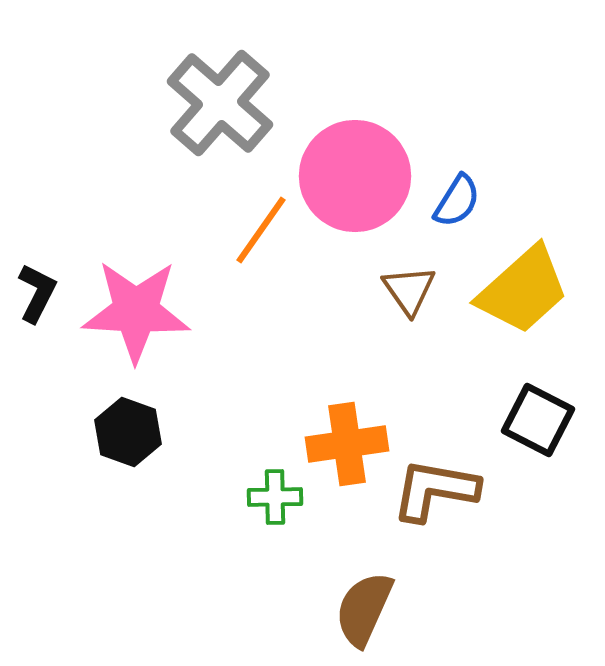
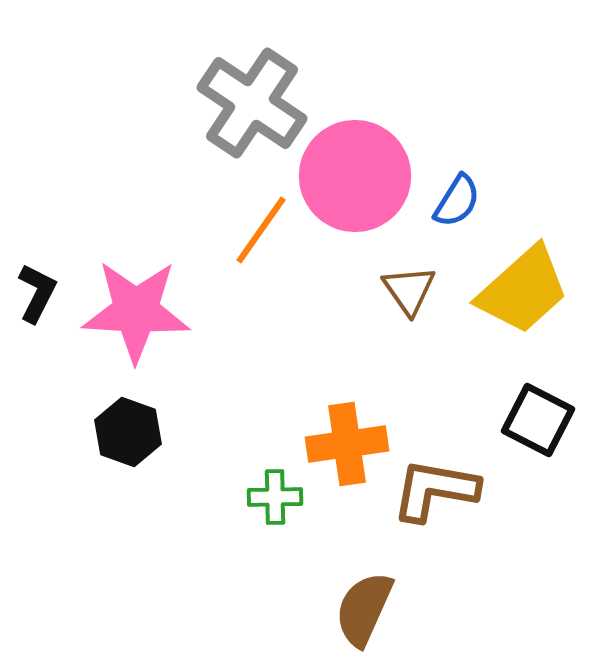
gray cross: moved 32 px right; rotated 7 degrees counterclockwise
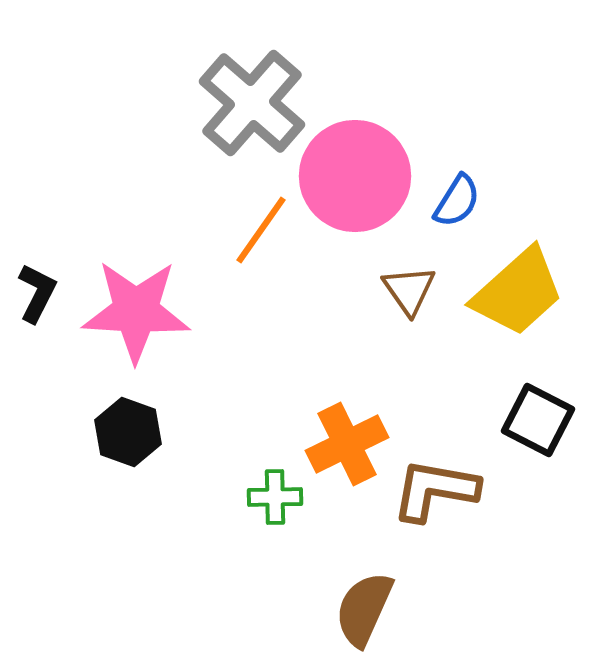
gray cross: rotated 7 degrees clockwise
yellow trapezoid: moved 5 px left, 2 px down
orange cross: rotated 18 degrees counterclockwise
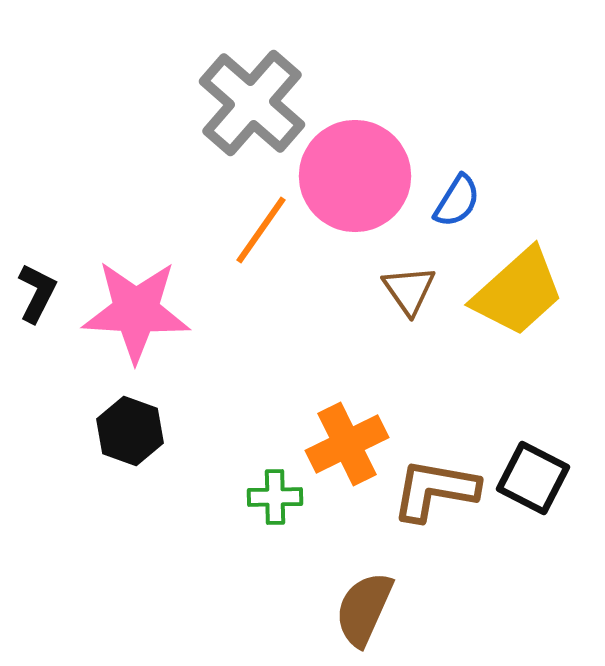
black square: moved 5 px left, 58 px down
black hexagon: moved 2 px right, 1 px up
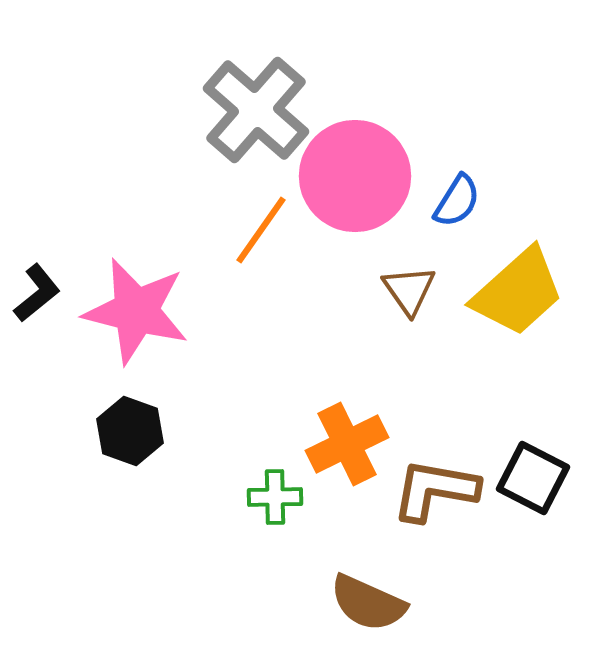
gray cross: moved 4 px right, 7 px down
black L-shape: rotated 24 degrees clockwise
pink star: rotated 11 degrees clockwise
brown semicircle: moved 4 px right, 6 px up; rotated 90 degrees counterclockwise
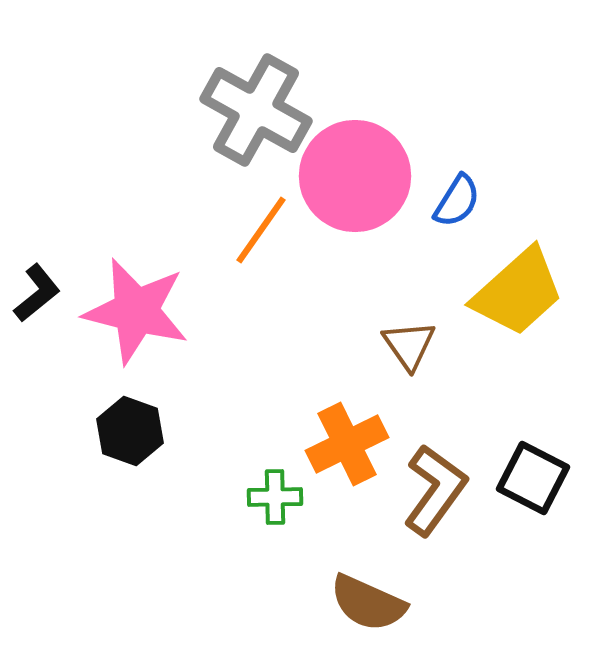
gray cross: rotated 12 degrees counterclockwise
brown triangle: moved 55 px down
brown L-shape: rotated 116 degrees clockwise
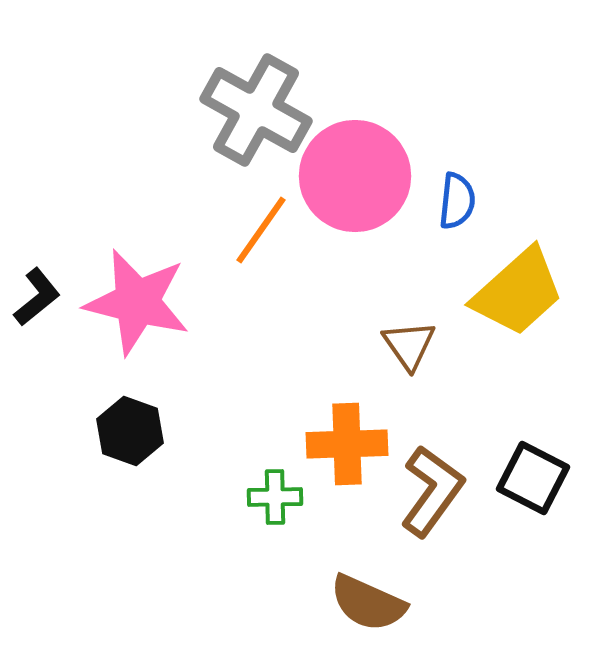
blue semicircle: rotated 26 degrees counterclockwise
black L-shape: moved 4 px down
pink star: moved 1 px right, 9 px up
orange cross: rotated 24 degrees clockwise
brown L-shape: moved 3 px left, 1 px down
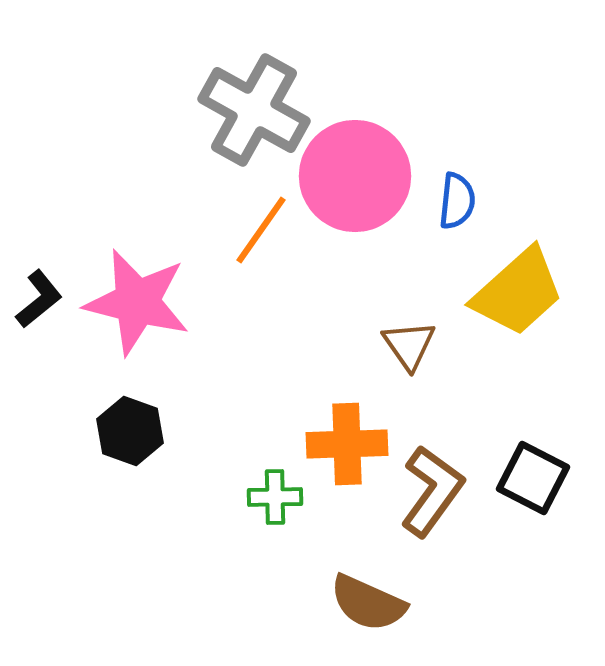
gray cross: moved 2 px left
black L-shape: moved 2 px right, 2 px down
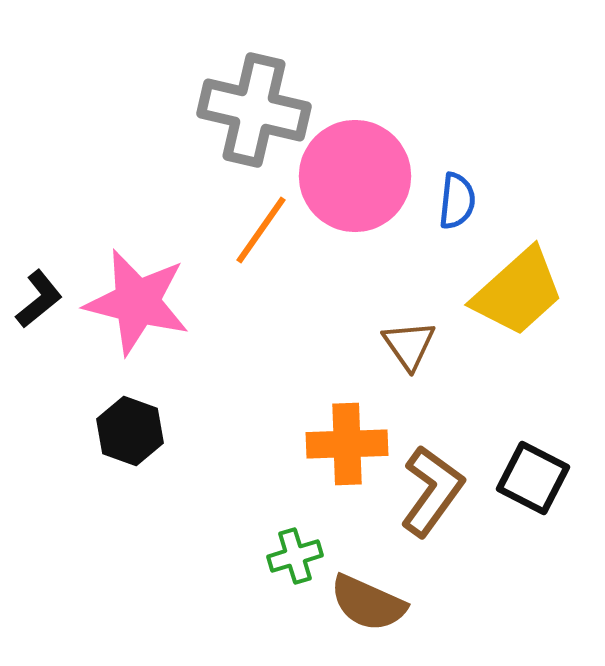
gray cross: rotated 16 degrees counterclockwise
green cross: moved 20 px right, 59 px down; rotated 16 degrees counterclockwise
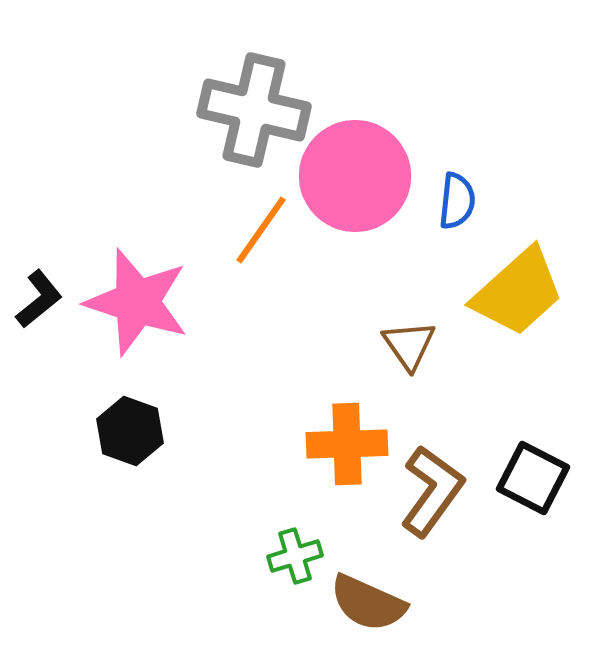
pink star: rotated 4 degrees clockwise
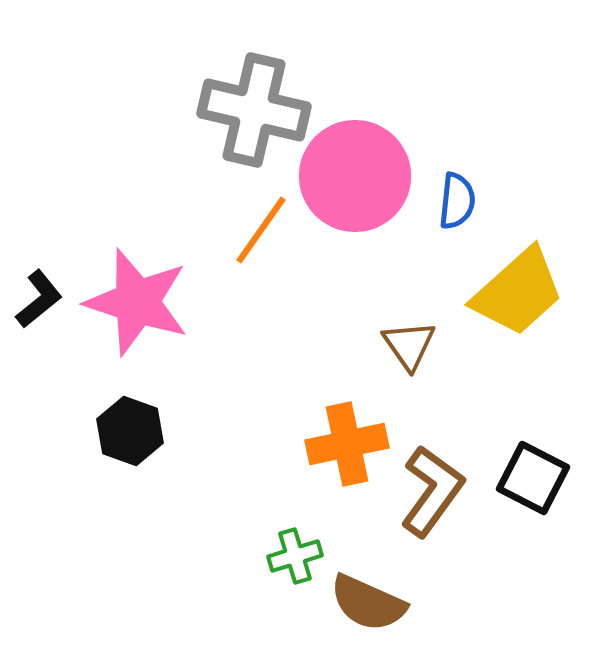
orange cross: rotated 10 degrees counterclockwise
